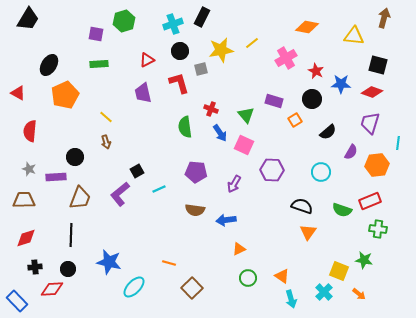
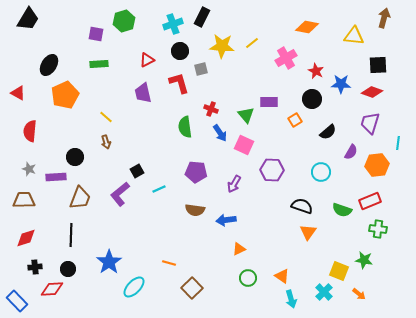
yellow star at (221, 50): moved 1 px right, 4 px up; rotated 15 degrees clockwise
black square at (378, 65): rotated 18 degrees counterclockwise
purple rectangle at (274, 101): moved 5 px left, 1 px down; rotated 18 degrees counterclockwise
blue star at (109, 262): rotated 25 degrees clockwise
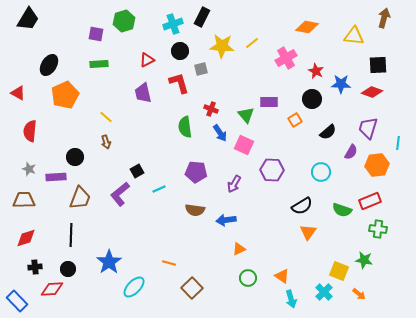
purple trapezoid at (370, 123): moved 2 px left, 5 px down
black semicircle at (302, 206): rotated 130 degrees clockwise
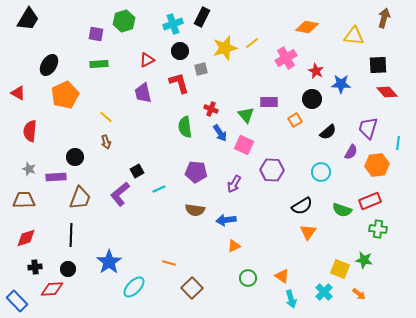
yellow star at (222, 46): moved 3 px right, 2 px down; rotated 20 degrees counterclockwise
red diamond at (372, 92): moved 15 px right; rotated 30 degrees clockwise
orange triangle at (239, 249): moved 5 px left, 3 px up
yellow square at (339, 271): moved 1 px right, 2 px up
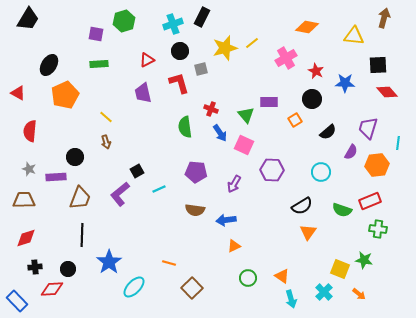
blue star at (341, 84): moved 4 px right, 1 px up
black line at (71, 235): moved 11 px right
